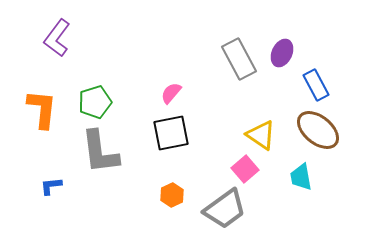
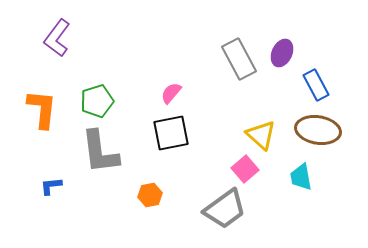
green pentagon: moved 2 px right, 1 px up
brown ellipse: rotated 30 degrees counterclockwise
yellow triangle: rotated 8 degrees clockwise
orange hexagon: moved 22 px left; rotated 15 degrees clockwise
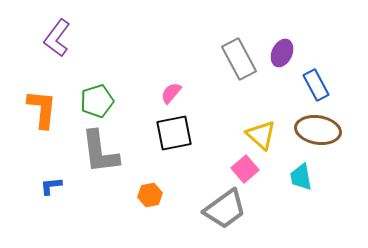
black square: moved 3 px right
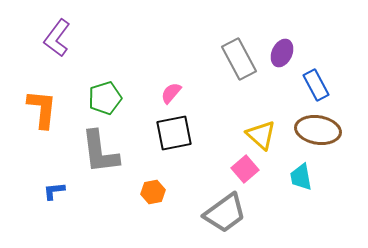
green pentagon: moved 8 px right, 3 px up
blue L-shape: moved 3 px right, 5 px down
orange hexagon: moved 3 px right, 3 px up
gray trapezoid: moved 4 px down
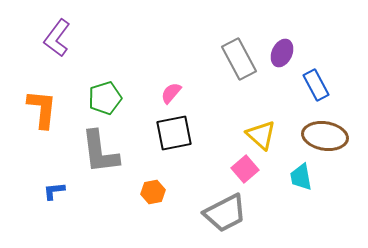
brown ellipse: moved 7 px right, 6 px down
gray trapezoid: rotated 9 degrees clockwise
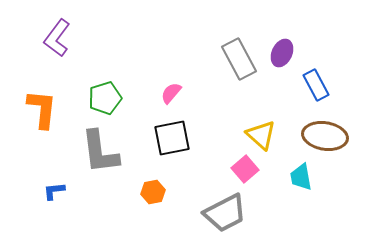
black square: moved 2 px left, 5 px down
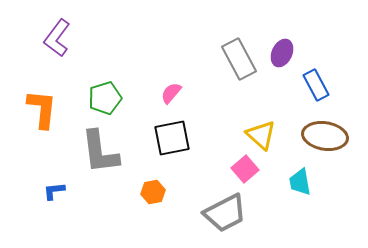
cyan trapezoid: moved 1 px left, 5 px down
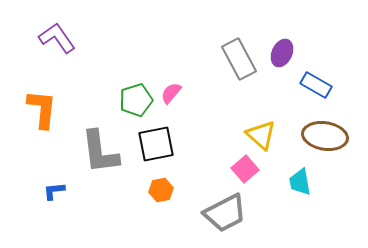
purple L-shape: rotated 108 degrees clockwise
blue rectangle: rotated 32 degrees counterclockwise
green pentagon: moved 31 px right, 2 px down
black square: moved 16 px left, 6 px down
orange hexagon: moved 8 px right, 2 px up
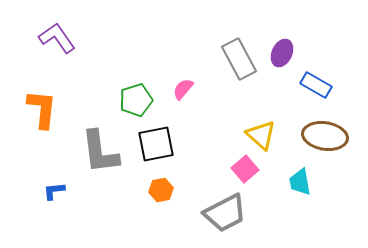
pink semicircle: moved 12 px right, 4 px up
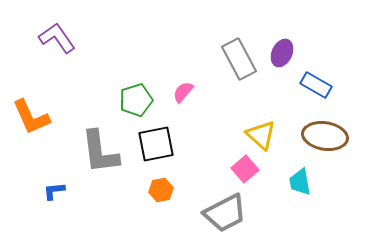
pink semicircle: moved 3 px down
orange L-shape: moved 11 px left, 8 px down; rotated 150 degrees clockwise
